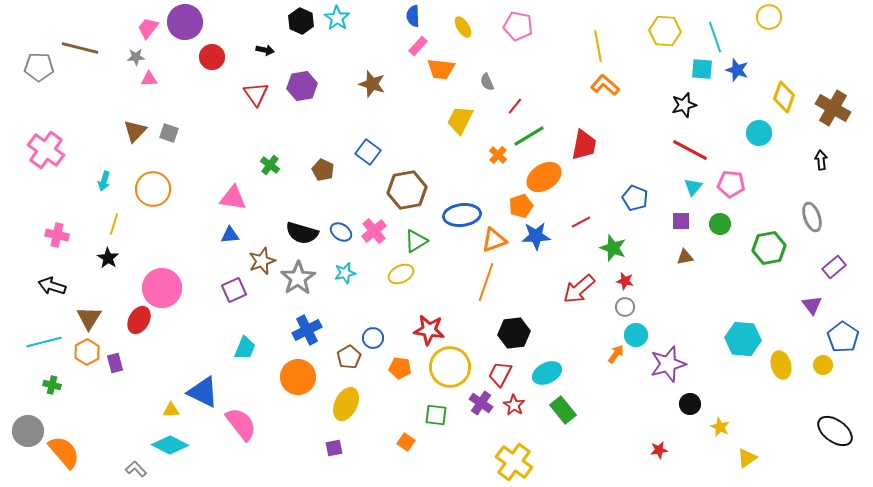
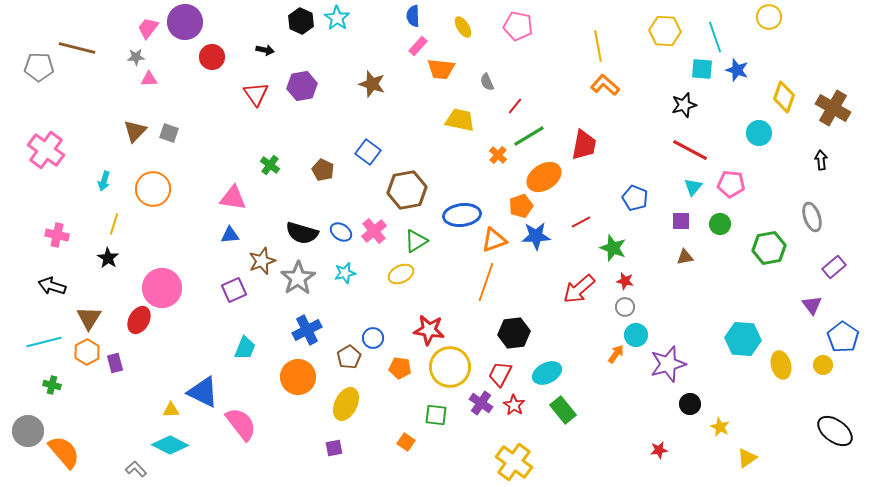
brown line at (80, 48): moved 3 px left
yellow trapezoid at (460, 120): rotated 76 degrees clockwise
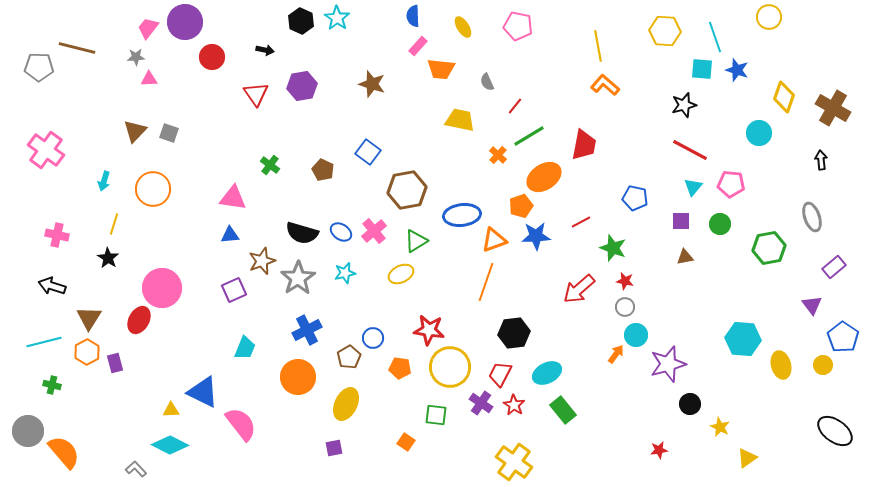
blue pentagon at (635, 198): rotated 10 degrees counterclockwise
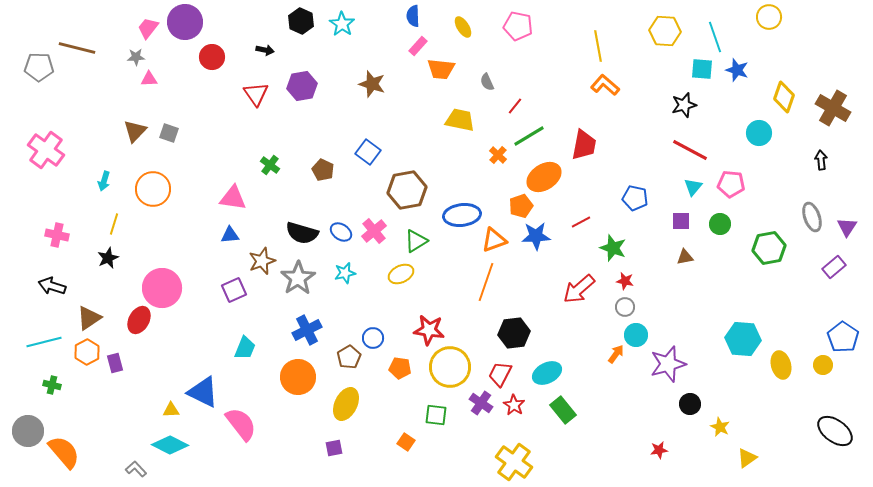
cyan star at (337, 18): moved 5 px right, 6 px down
black star at (108, 258): rotated 15 degrees clockwise
purple triangle at (812, 305): moved 35 px right, 78 px up; rotated 10 degrees clockwise
brown triangle at (89, 318): rotated 24 degrees clockwise
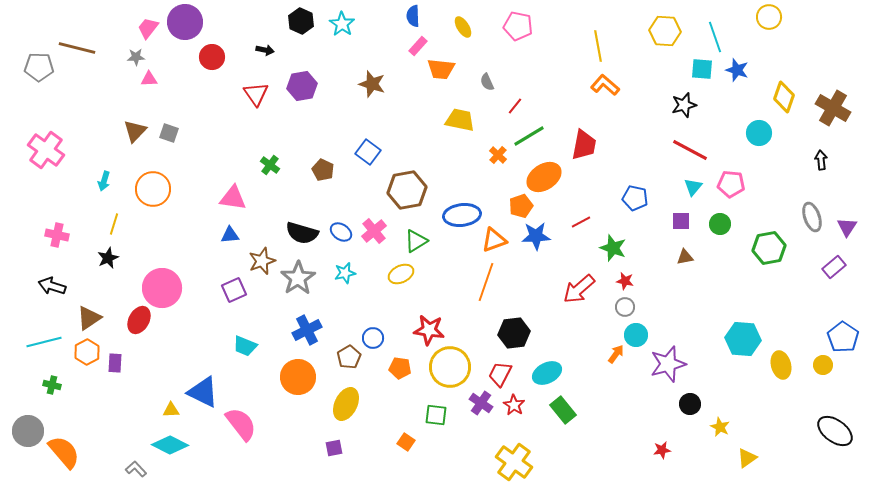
cyan trapezoid at (245, 348): moved 2 px up; rotated 90 degrees clockwise
purple rectangle at (115, 363): rotated 18 degrees clockwise
red star at (659, 450): moved 3 px right
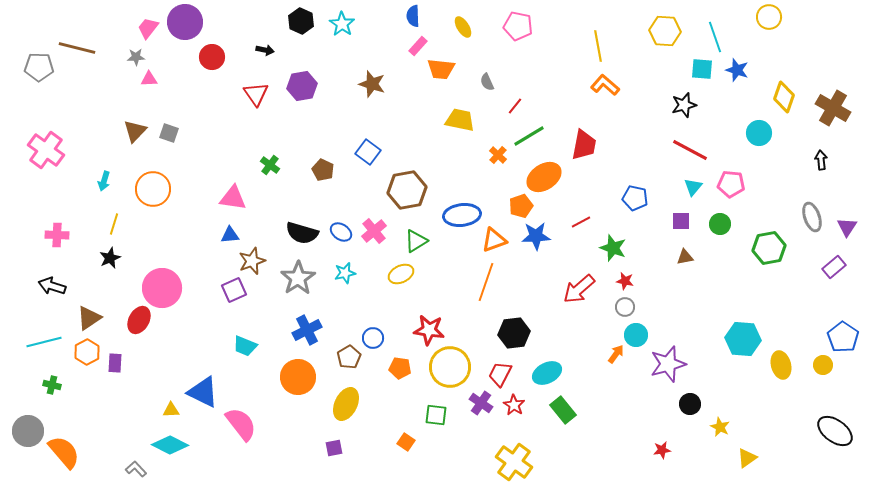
pink cross at (57, 235): rotated 10 degrees counterclockwise
black star at (108, 258): moved 2 px right
brown star at (262, 261): moved 10 px left
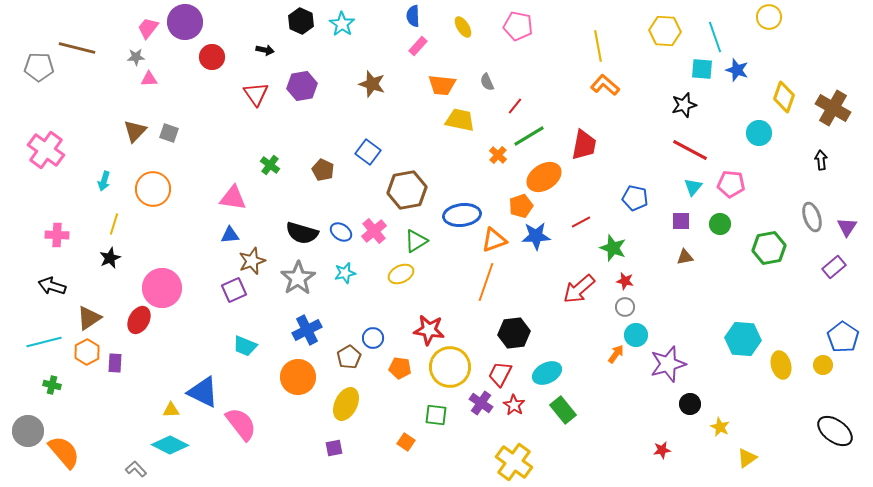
orange trapezoid at (441, 69): moved 1 px right, 16 px down
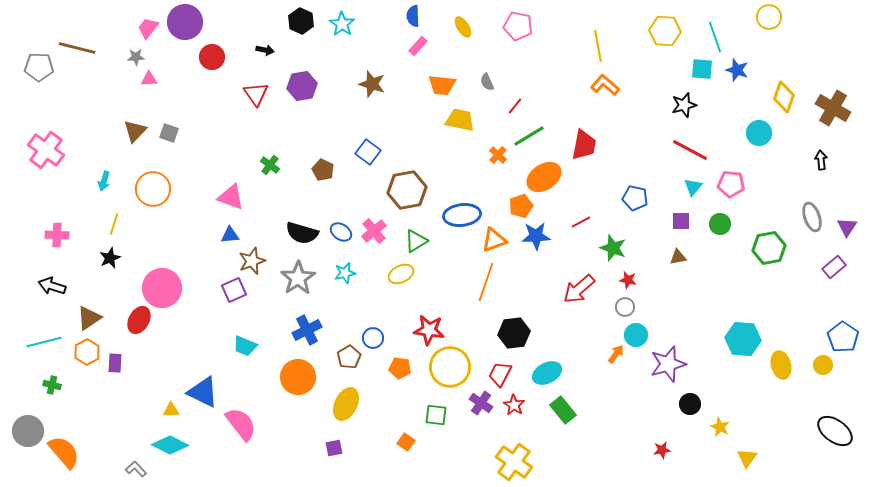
pink triangle at (233, 198): moved 2 px left, 1 px up; rotated 12 degrees clockwise
brown triangle at (685, 257): moved 7 px left
red star at (625, 281): moved 3 px right, 1 px up
yellow triangle at (747, 458): rotated 20 degrees counterclockwise
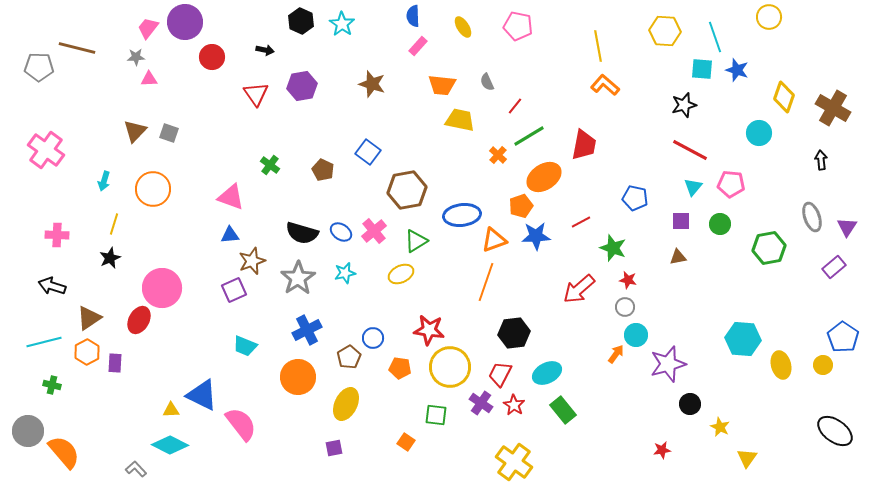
blue triangle at (203, 392): moved 1 px left, 3 px down
